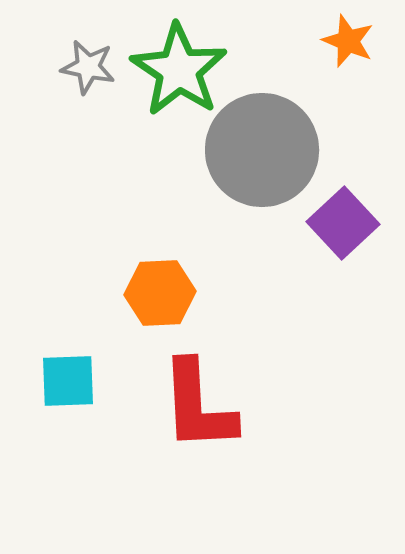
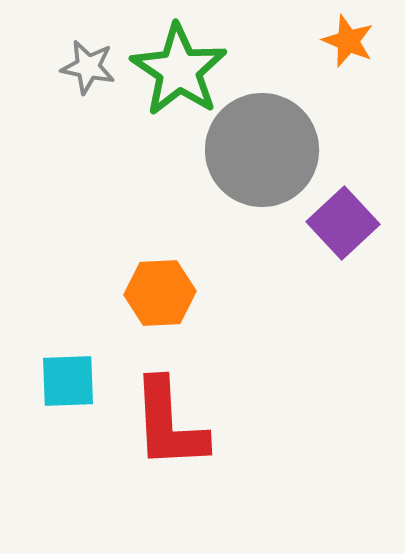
red L-shape: moved 29 px left, 18 px down
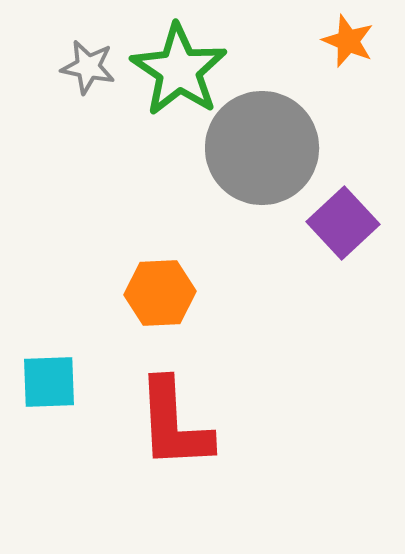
gray circle: moved 2 px up
cyan square: moved 19 px left, 1 px down
red L-shape: moved 5 px right
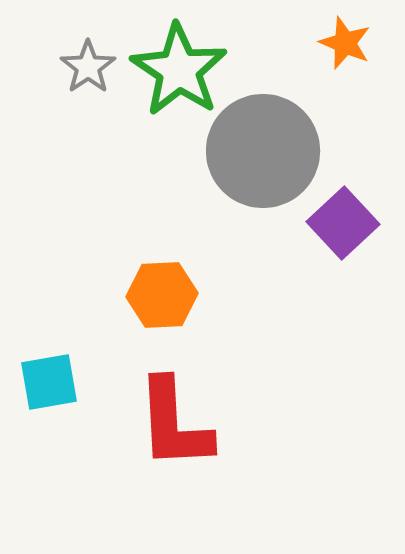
orange star: moved 3 px left, 2 px down
gray star: rotated 26 degrees clockwise
gray circle: moved 1 px right, 3 px down
orange hexagon: moved 2 px right, 2 px down
cyan square: rotated 8 degrees counterclockwise
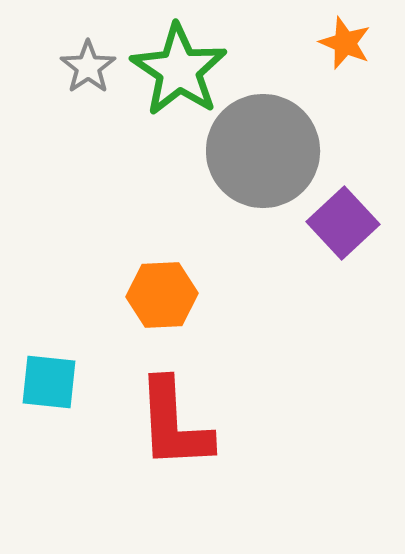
cyan square: rotated 16 degrees clockwise
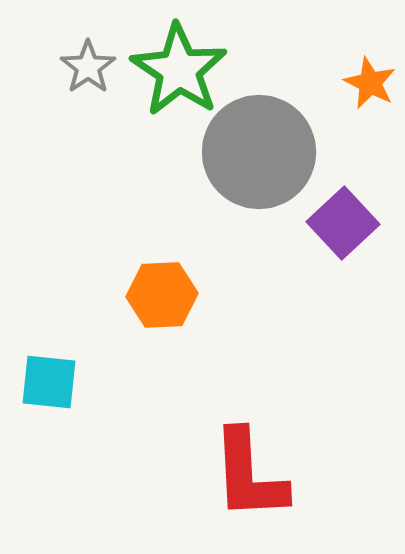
orange star: moved 25 px right, 40 px down; rotated 4 degrees clockwise
gray circle: moved 4 px left, 1 px down
red L-shape: moved 75 px right, 51 px down
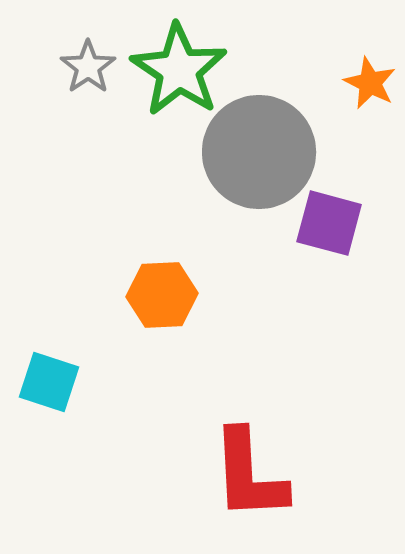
purple square: moved 14 px left; rotated 32 degrees counterclockwise
cyan square: rotated 12 degrees clockwise
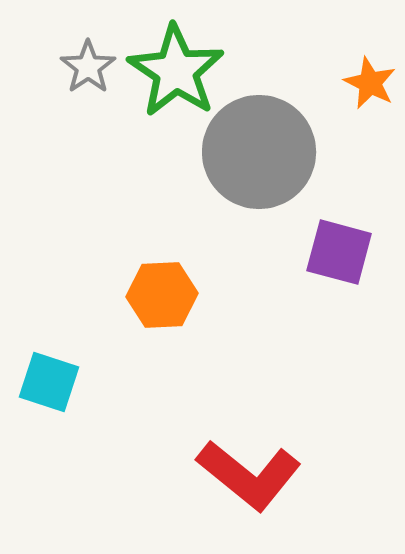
green star: moved 3 px left, 1 px down
purple square: moved 10 px right, 29 px down
red L-shape: rotated 48 degrees counterclockwise
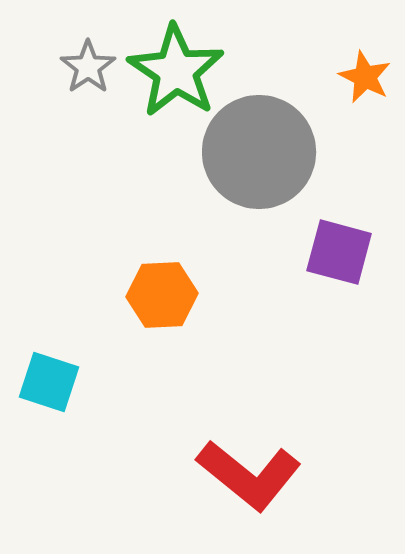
orange star: moved 5 px left, 6 px up
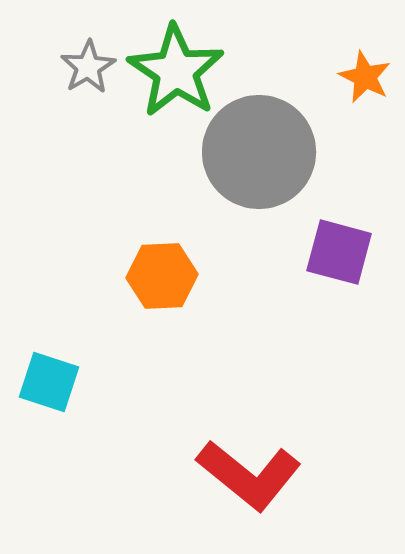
gray star: rotated 4 degrees clockwise
orange hexagon: moved 19 px up
